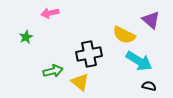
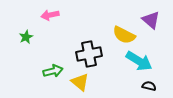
pink arrow: moved 2 px down
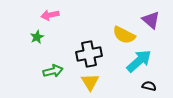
green star: moved 11 px right
cyan arrow: rotated 72 degrees counterclockwise
yellow triangle: moved 10 px right; rotated 18 degrees clockwise
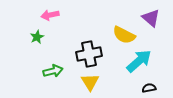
purple triangle: moved 2 px up
black semicircle: moved 2 px down; rotated 24 degrees counterclockwise
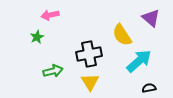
yellow semicircle: moved 2 px left; rotated 30 degrees clockwise
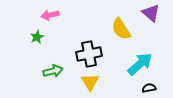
purple triangle: moved 5 px up
yellow semicircle: moved 1 px left, 6 px up
cyan arrow: moved 1 px right, 3 px down
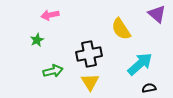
purple triangle: moved 6 px right, 1 px down
green star: moved 3 px down
